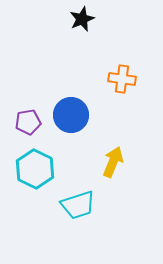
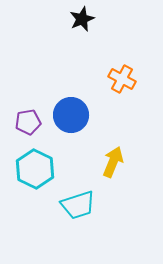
orange cross: rotated 20 degrees clockwise
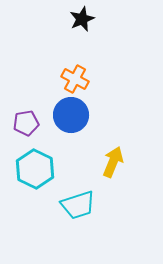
orange cross: moved 47 px left
purple pentagon: moved 2 px left, 1 px down
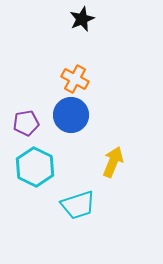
cyan hexagon: moved 2 px up
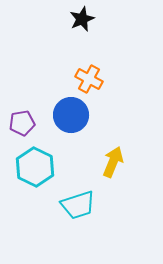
orange cross: moved 14 px right
purple pentagon: moved 4 px left
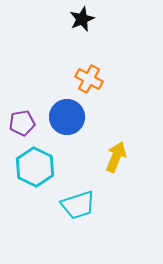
blue circle: moved 4 px left, 2 px down
yellow arrow: moved 3 px right, 5 px up
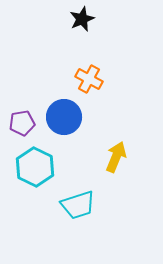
blue circle: moved 3 px left
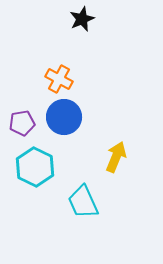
orange cross: moved 30 px left
cyan trapezoid: moved 5 px right, 3 px up; rotated 84 degrees clockwise
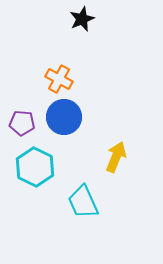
purple pentagon: rotated 15 degrees clockwise
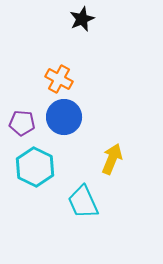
yellow arrow: moved 4 px left, 2 px down
